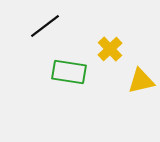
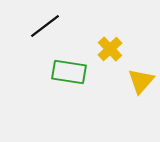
yellow triangle: rotated 36 degrees counterclockwise
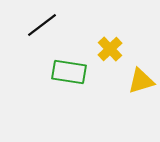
black line: moved 3 px left, 1 px up
yellow triangle: rotated 32 degrees clockwise
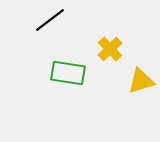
black line: moved 8 px right, 5 px up
green rectangle: moved 1 px left, 1 px down
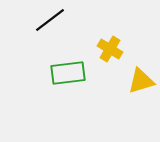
yellow cross: rotated 15 degrees counterclockwise
green rectangle: rotated 16 degrees counterclockwise
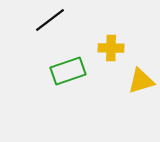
yellow cross: moved 1 px right, 1 px up; rotated 30 degrees counterclockwise
green rectangle: moved 2 px up; rotated 12 degrees counterclockwise
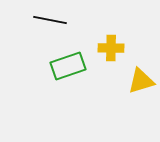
black line: rotated 48 degrees clockwise
green rectangle: moved 5 px up
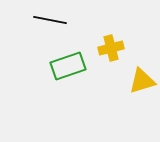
yellow cross: rotated 15 degrees counterclockwise
yellow triangle: moved 1 px right
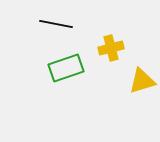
black line: moved 6 px right, 4 px down
green rectangle: moved 2 px left, 2 px down
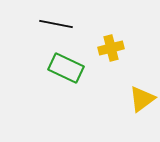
green rectangle: rotated 44 degrees clockwise
yellow triangle: moved 18 px down; rotated 20 degrees counterclockwise
